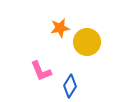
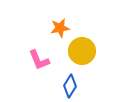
yellow circle: moved 5 px left, 9 px down
pink L-shape: moved 2 px left, 11 px up
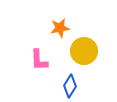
yellow circle: moved 2 px right
pink L-shape: rotated 20 degrees clockwise
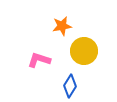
orange star: moved 2 px right, 2 px up
pink L-shape: rotated 110 degrees clockwise
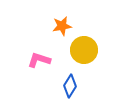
yellow circle: moved 1 px up
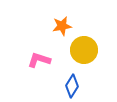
blue diamond: moved 2 px right
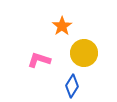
orange star: rotated 24 degrees counterclockwise
yellow circle: moved 3 px down
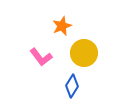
orange star: rotated 12 degrees clockwise
pink L-shape: moved 2 px right, 3 px up; rotated 145 degrees counterclockwise
